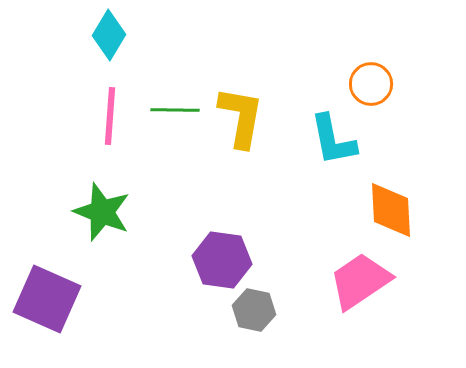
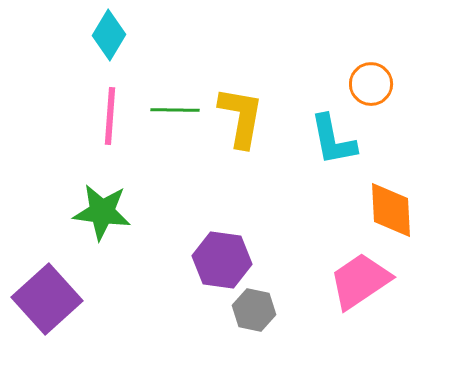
green star: rotated 14 degrees counterclockwise
purple square: rotated 24 degrees clockwise
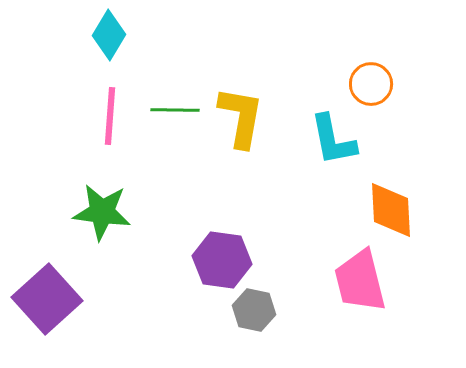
pink trapezoid: rotated 70 degrees counterclockwise
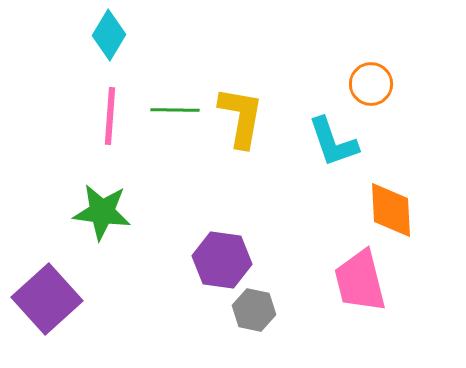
cyan L-shape: moved 2 px down; rotated 8 degrees counterclockwise
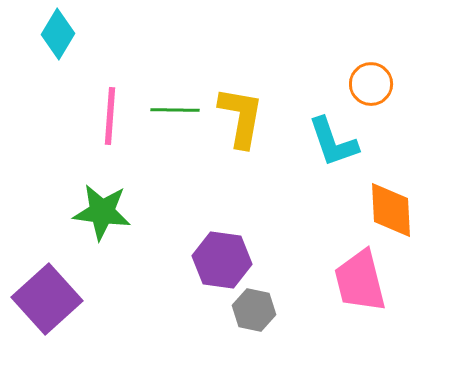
cyan diamond: moved 51 px left, 1 px up
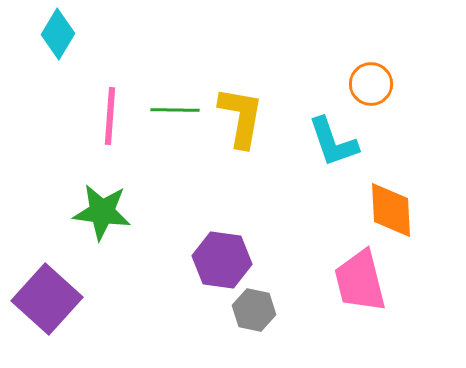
purple square: rotated 6 degrees counterclockwise
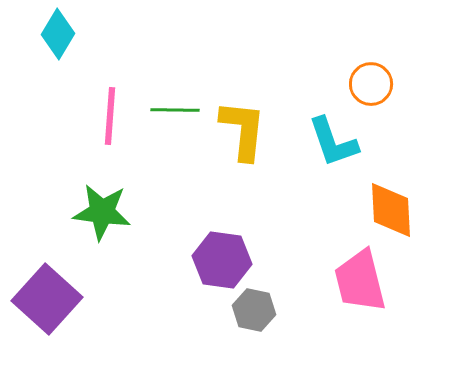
yellow L-shape: moved 2 px right, 13 px down; rotated 4 degrees counterclockwise
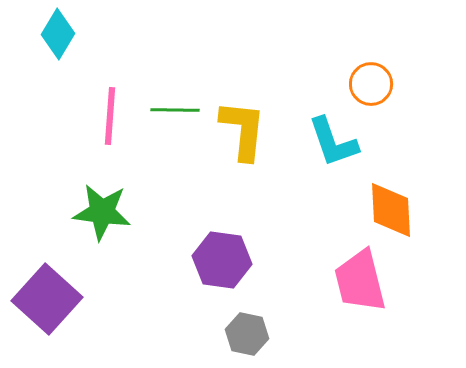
gray hexagon: moved 7 px left, 24 px down
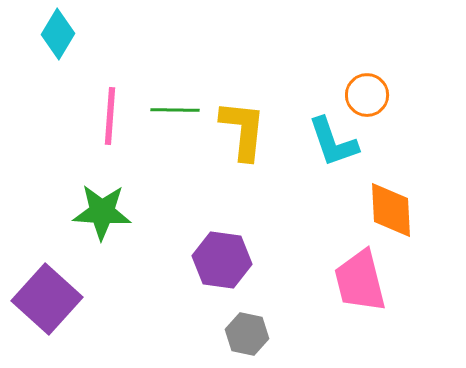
orange circle: moved 4 px left, 11 px down
green star: rotated 4 degrees counterclockwise
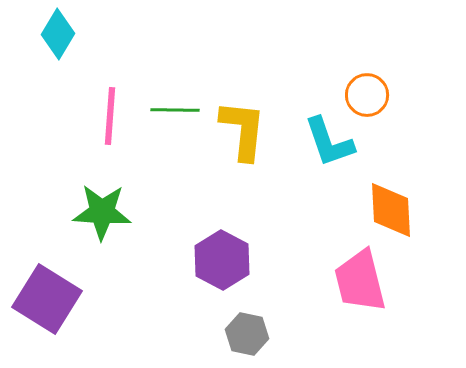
cyan L-shape: moved 4 px left
purple hexagon: rotated 20 degrees clockwise
purple square: rotated 10 degrees counterclockwise
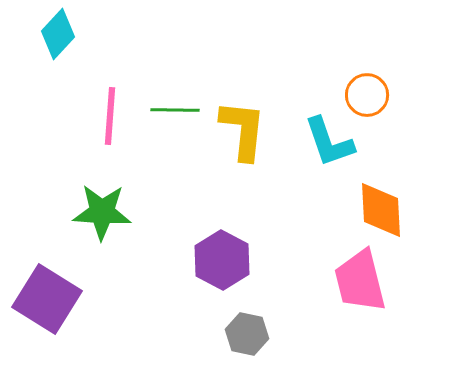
cyan diamond: rotated 12 degrees clockwise
orange diamond: moved 10 px left
